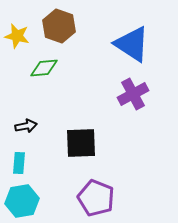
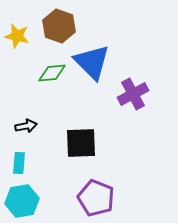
blue triangle: moved 40 px left, 18 px down; rotated 12 degrees clockwise
green diamond: moved 8 px right, 5 px down
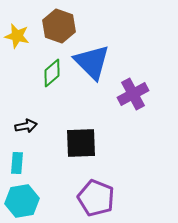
green diamond: rotated 36 degrees counterclockwise
cyan rectangle: moved 2 px left
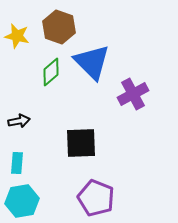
brown hexagon: moved 1 px down
green diamond: moved 1 px left, 1 px up
black arrow: moved 7 px left, 5 px up
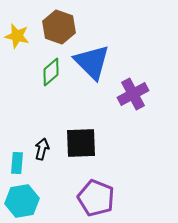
black arrow: moved 23 px right, 28 px down; rotated 65 degrees counterclockwise
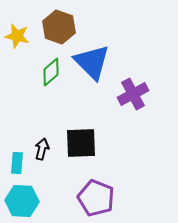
cyan hexagon: rotated 12 degrees clockwise
